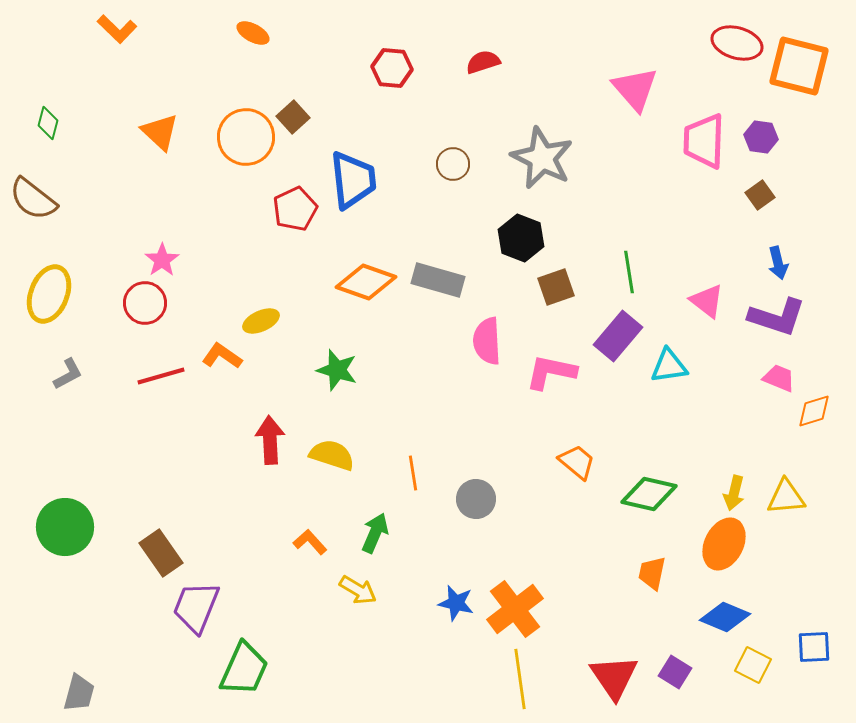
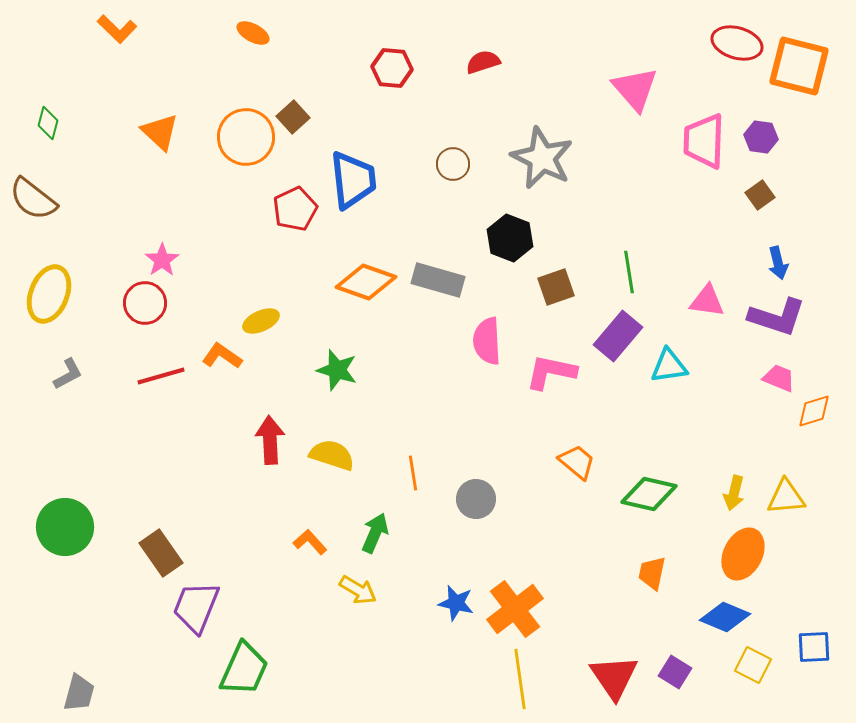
black hexagon at (521, 238): moved 11 px left
pink triangle at (707, 301): rotated 30 degrees counterclockwise
orange ellipse at (724, 544): moved 19 px right, 10 px down
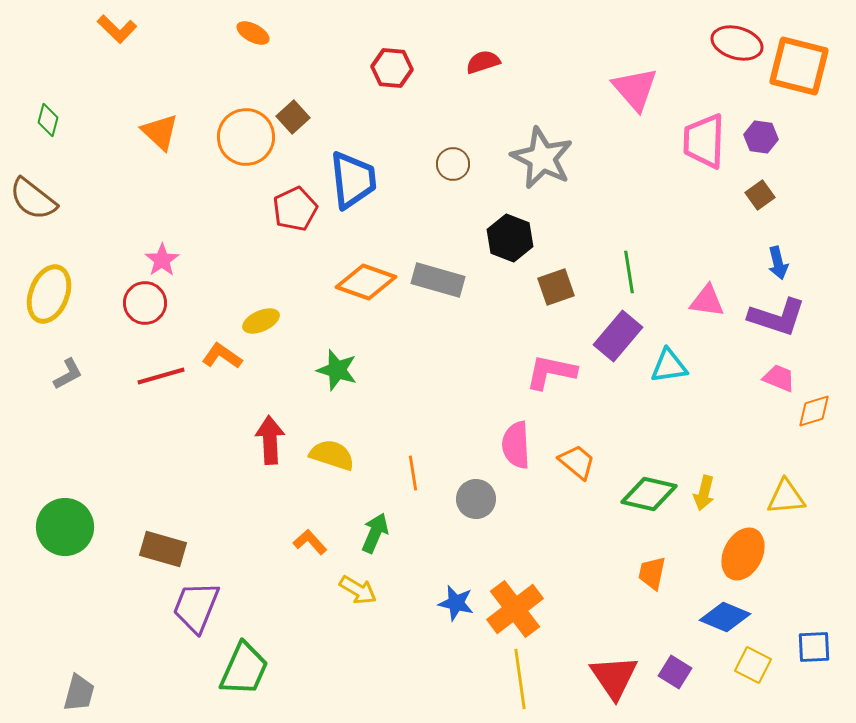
green diamond at (48, 123): moved 3 px up
pink semicircle at (487, 341): moved 29 px right, 104 px down
yellow arrow at (734, 493): moved 30 px left
brown rectangle at (161, 553): moved 2 px right, 4 px up; rotated 39 degrees counterclockwise
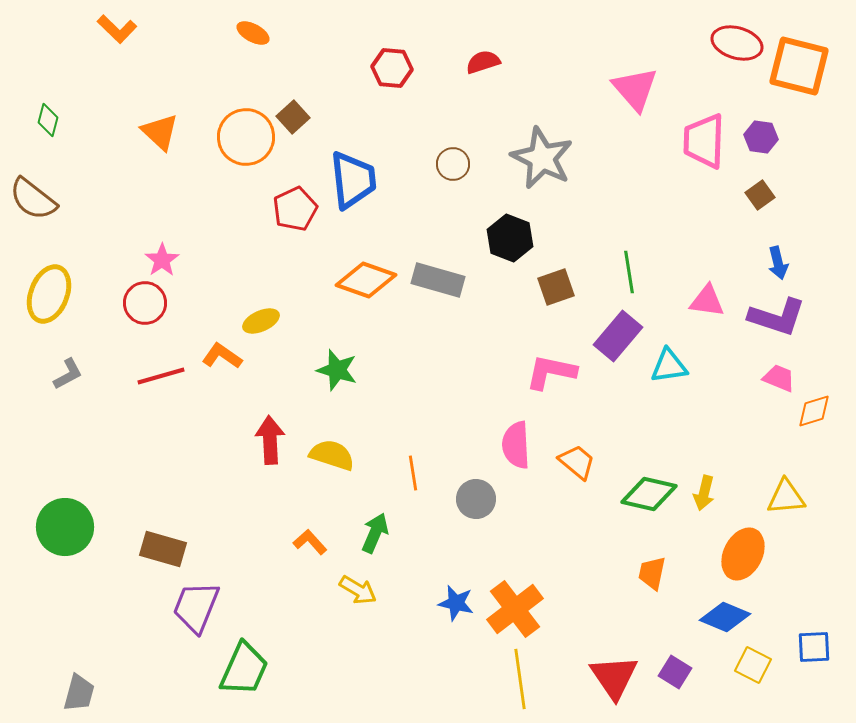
orange diamond at (366, 282): moved 2 px up
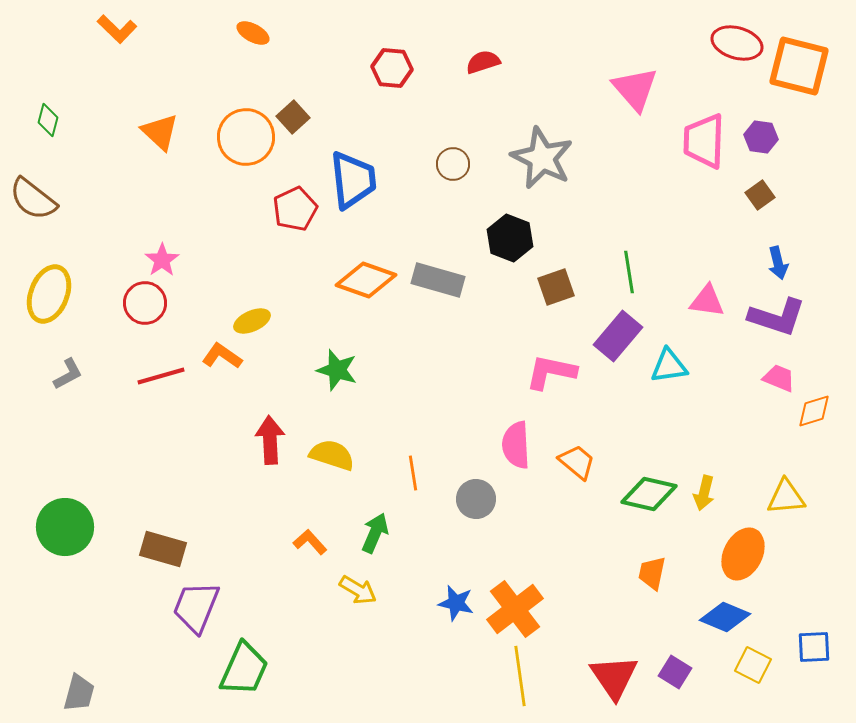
yellow ellipse at (261, 321): moved 9 px left
yellow line at (520, 679): moved 3 px up
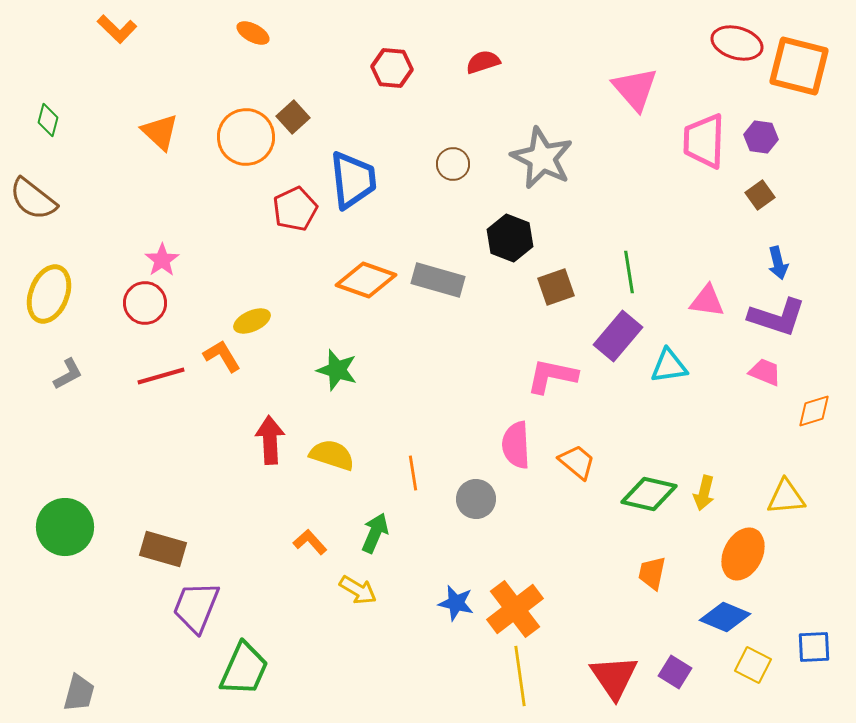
orange L-shape at (222, 356): rotated 24 degrees clockwise
pink L-shape at (551, 372): moved 1 px right, 4 px down
pink trapezoid at (779, 378): moved 14 px left, 6 px up
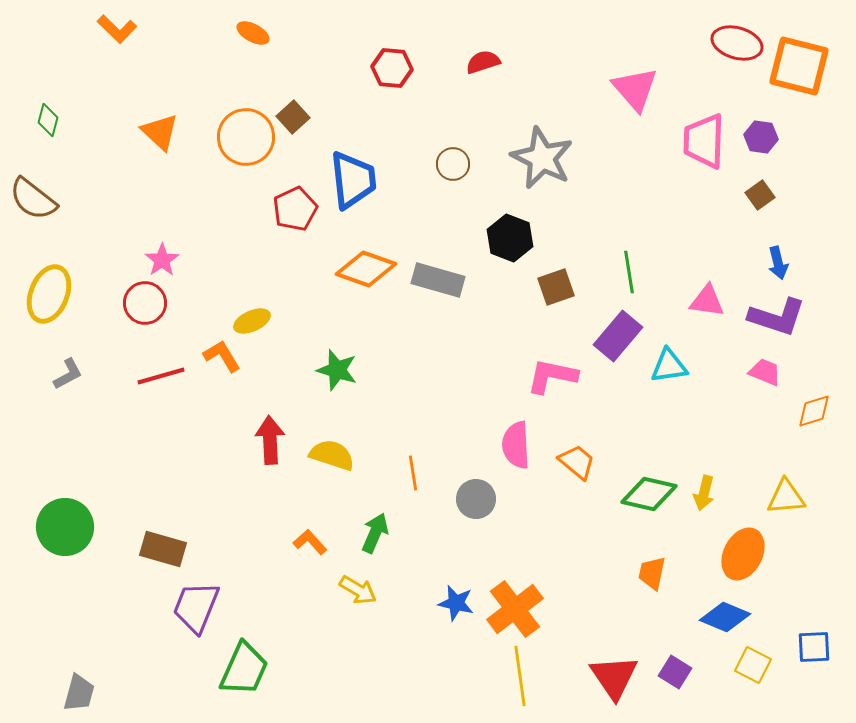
orange diamond at (366, 280): moved 11 px up
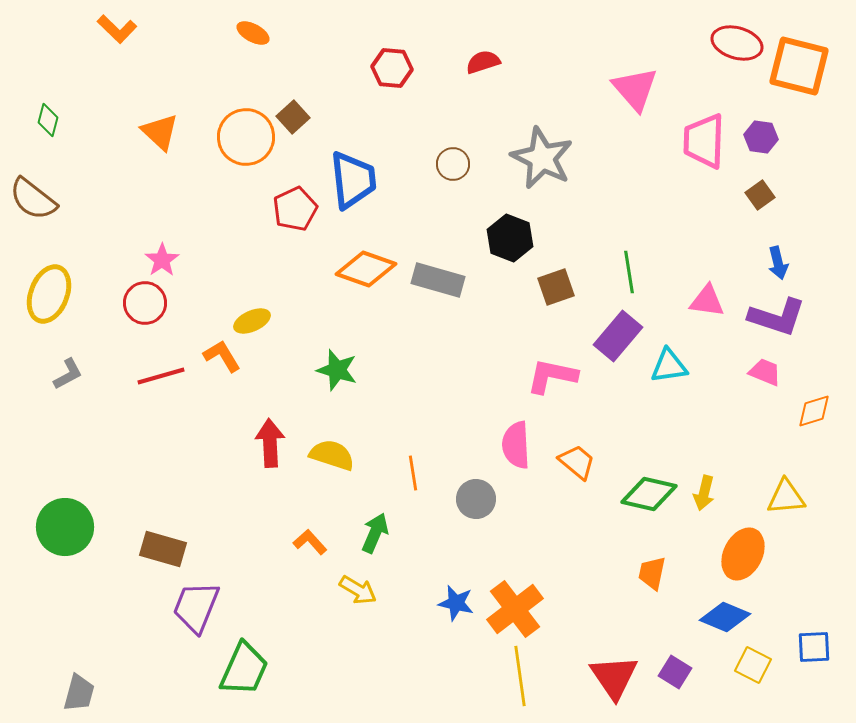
red arrow at (270, 440): moved 3 px down
